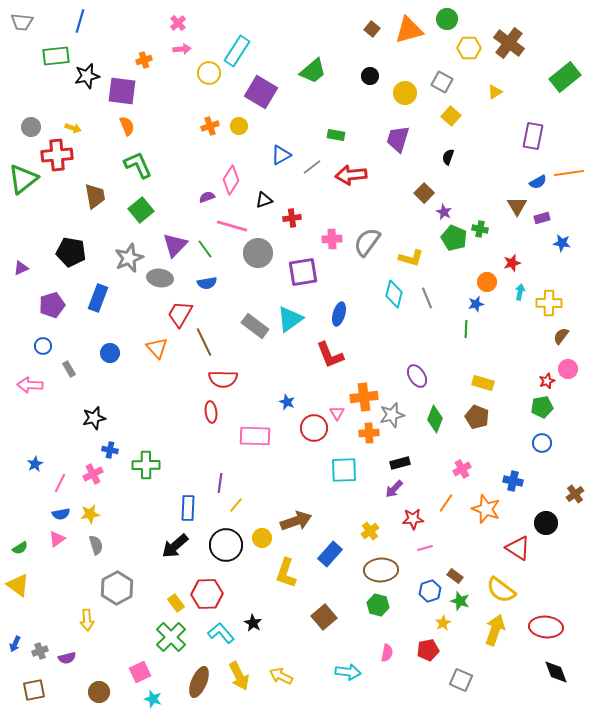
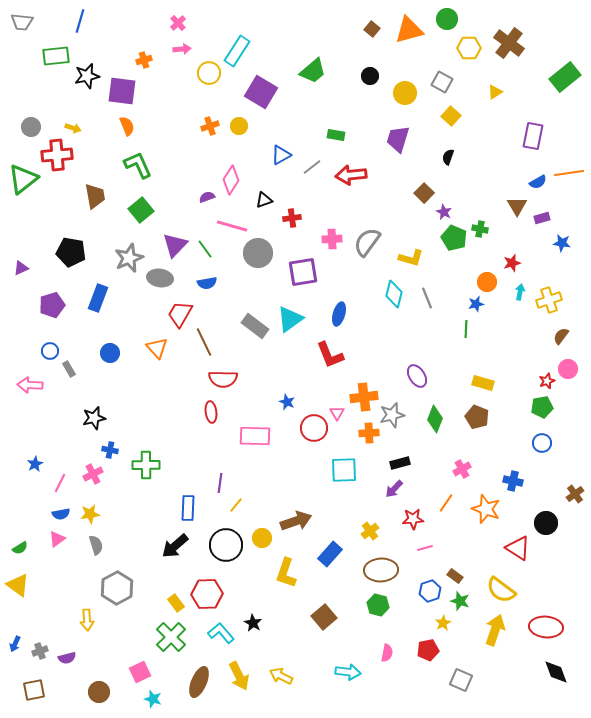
yellow cross at (549, 303): moved 3 px up; rotated 20 degrees counterclockwise
blue circle at (43, 346): moved 7 px right, 5 px down
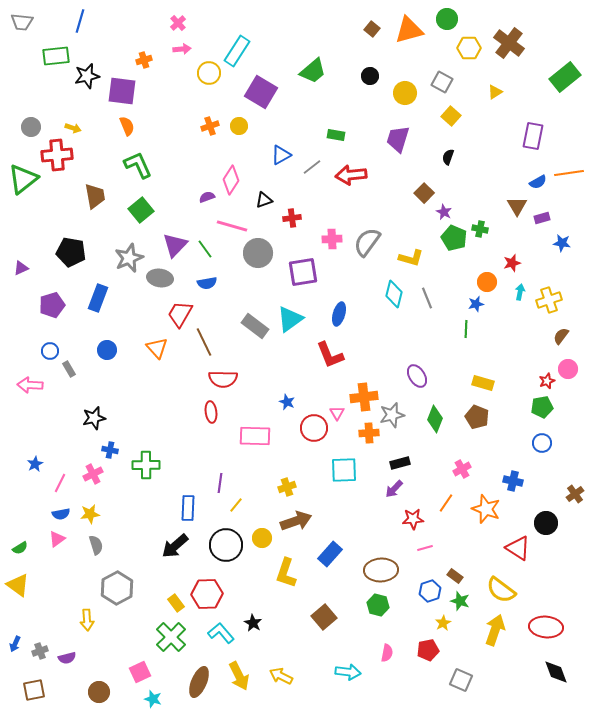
blue circle at (110, 353): moved 3 px left, 3 px up
yellow cross at (370, 531): moved 83 px left, 44 px up; rotated 18 degrees clockwise
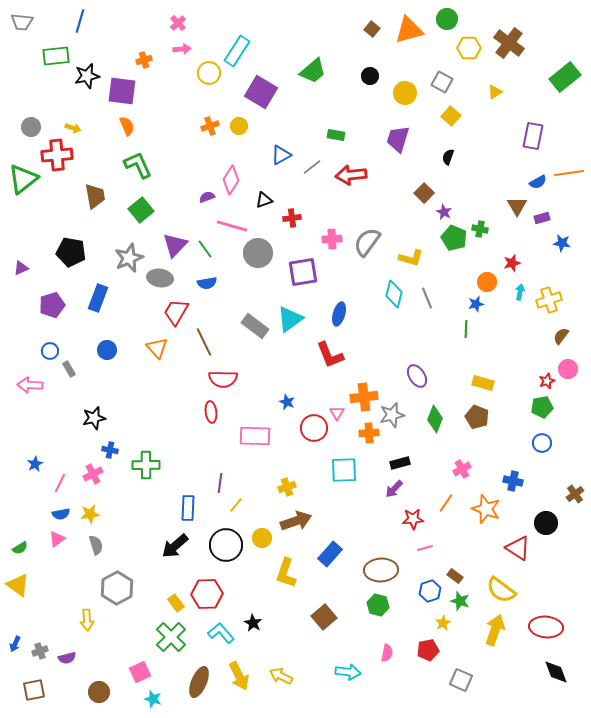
red trapezoid at (180, 314): moved 4 px left, 2 px up
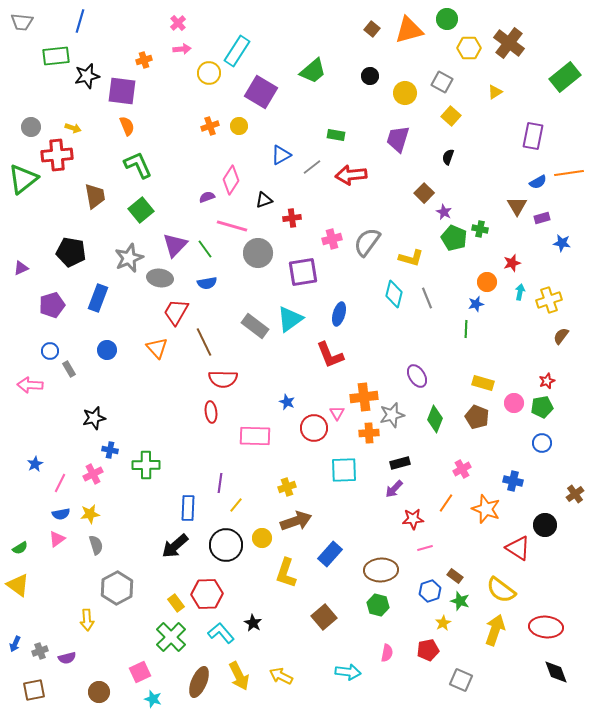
pink cross at (332, 239): rotated 12 degrees counterclockwise
pink circle at (568, 369): moved 54 px left, 34 px down
black circle at (546, 523): moved 1 px left, 2 px down
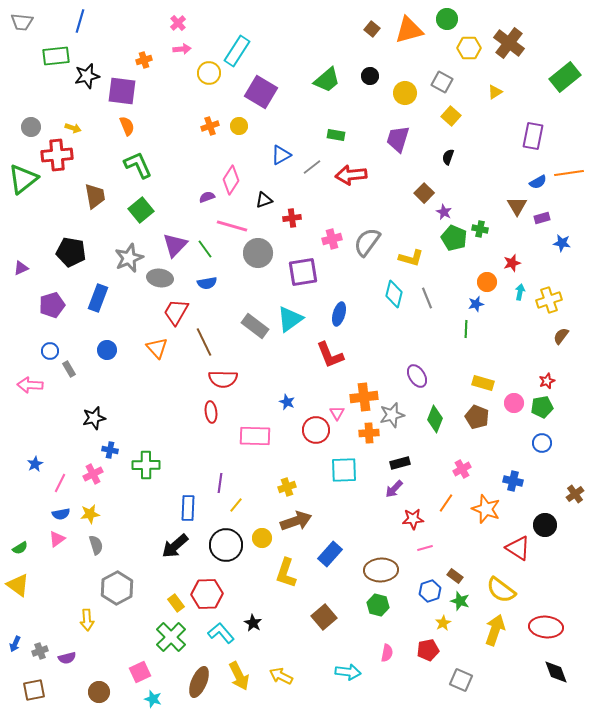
green trapezoid at (313, 71): moved 14 px right, 9 px down
red circle at (314, 428): moved 2 px right, 2 px down
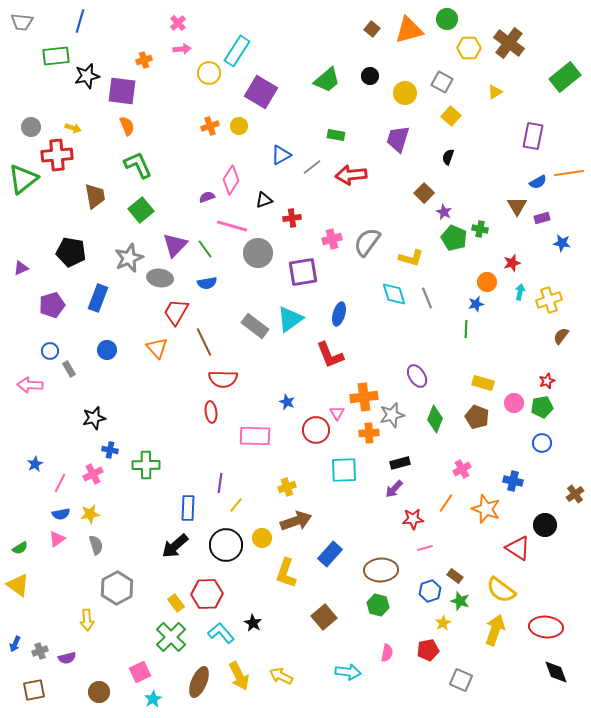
cyan diamond at (394, 294): rotated 32 degrees counterclockwise
cyan star at (153, 699): rotated 24 degrees clockwise
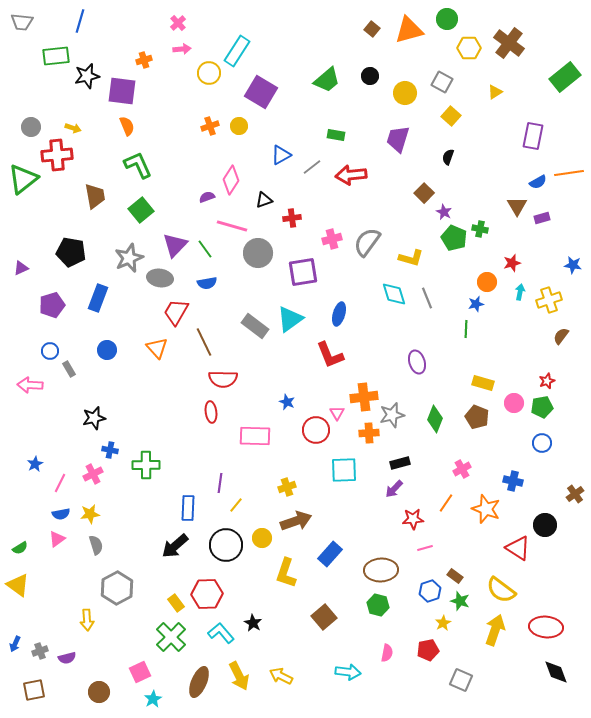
blue star at (562, 243): moved 11 px right, 22 px down
purple ellipse at (417, 376): moved 14 px up; rotated 15 degrees clockwise
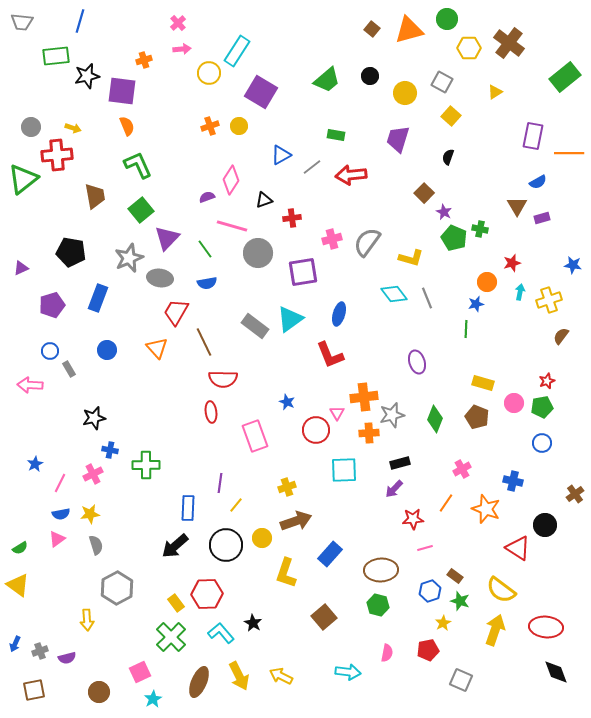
orange line at (569, 173): moved 20 px up; rotated 8 degrees clockwise
purple triangle at (175, 245): moved 8 px left, 7 px up
cyan diamond at (394, 294): rotated 20 degrees counterclockwise
pink rectangle at (255, 436): rotated 68 degrees clockwise
